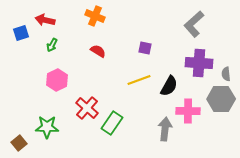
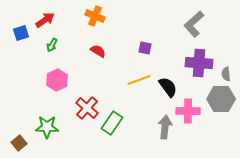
red arrow: rotated 132 degrees clockwise
black semicircle: moved 1 px left, 1 px down; rotated 65 degrees counterclockwise
gray arrow: moved 2 px up
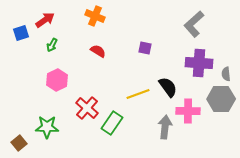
yellow line: moved 1 px left, 14 px down
